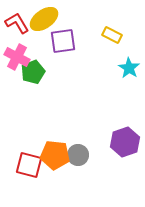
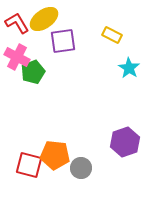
gray circle: moved 3 px right, 13 px down
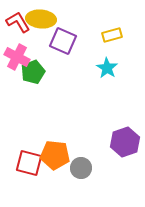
yellow ellipse: moved 3 px left; rotated 40 degrees clockwise
red L-shape: moved 1 px right, 1 px up
yellow rectangle: rotated 42 degrees counterclockwise
purple square: rotated 32 degrees clockwise
cyan star: moved 22 px left
red square: moved 2 px up
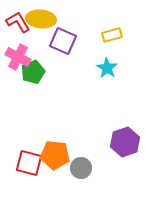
pink cross: moved 1 px right
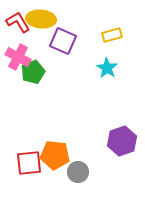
purple hexagon: moved 3 px left, 1 px up
red square: rotated 20 degrees counterclockwise
gray circle: moved 3 px left, 4 px down
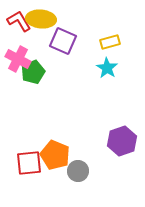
red L-shape: moved 1 px right, 1 px up
yellow rectangle: moved 2 px left, 7 px down
pink cross: moved 2 px down
orange pentagon: rotated 16 degrees clockwise
gray circle: moved 1 px up
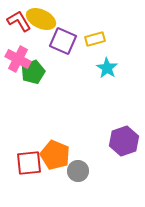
yellow ellipse: rotated 20 degrees clockwise
yellow rectangle: moved 15 px left, 3 px up
purple hexagon: moved 2 px right
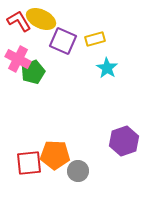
orange pentagon: rotated 20 degrees counterclockwise
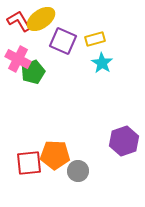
yellow ellipse: rotated 60 degrees counterclockwise
cyan star: moved 5 px left, 5 px up
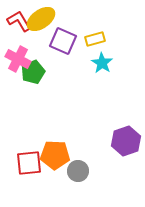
purple hexagon: moved 2 px right
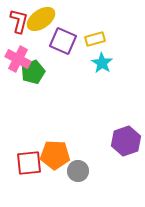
red L-shape: rotated 45 degrees clockwise
